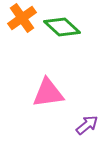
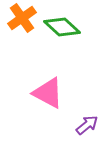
pink triangle: rotated 36 degrees clockwise
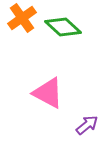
green diamond: moved 1 px right
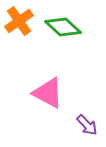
orange cross: moved 3 px left, 3 px down
purple arrow: rotated 85 degrees clockwise
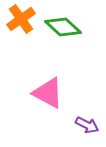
orange cross: moved 2 px right, 2 px up
purple arrow: rotated 20 degrees counterclockwise
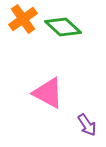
orange cross: moved 2 px right
purple arrow: rotated 30 degrees clockwise
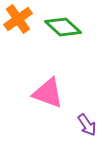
orange cross: moved 5 px left
pink triangle: rotated 8 degrees counterclockwise
